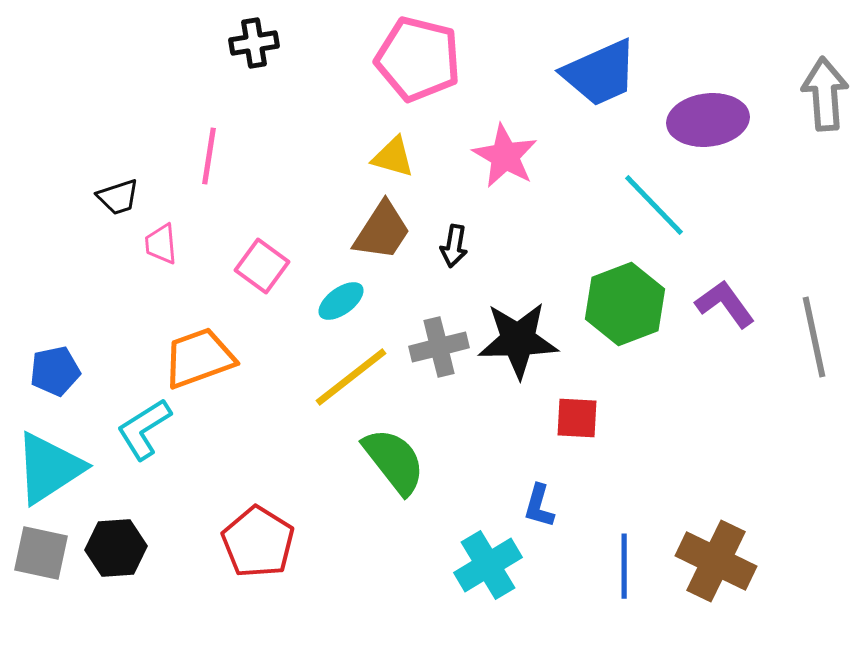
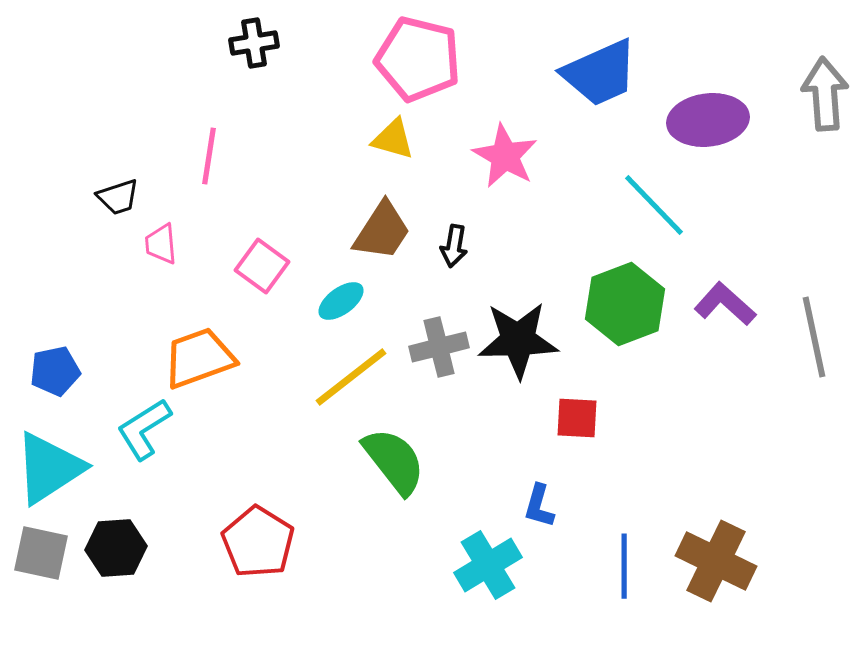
yellow triangle: moved 18 px up
purple L-shape: rotated 12 degrees counterclockwise
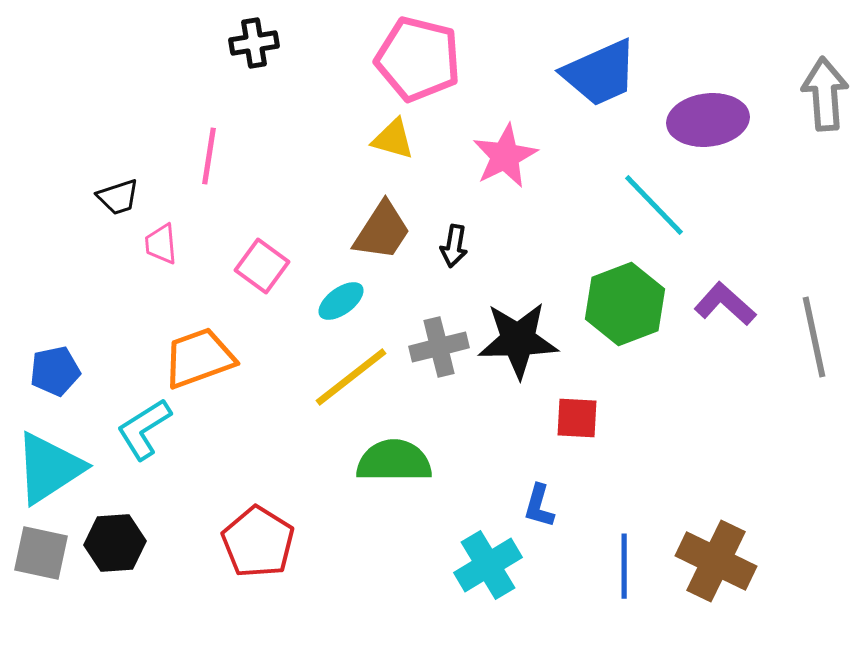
pink star: rotated 16 degrees clockwise
green semicircle: rotated 52 degrees counterclockwise
black hexagon: moved 1 px left, 5 px up
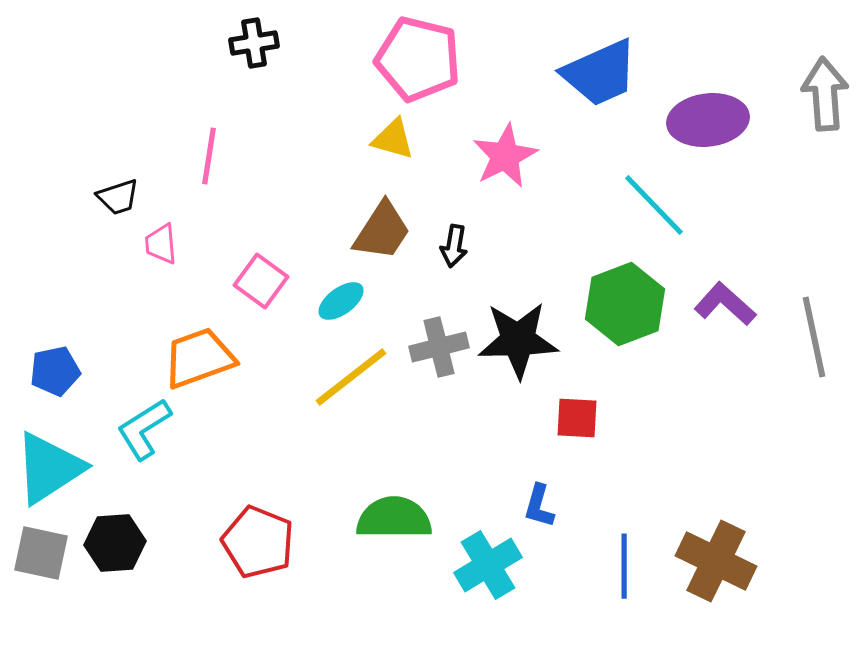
pink square: moved 1 px left, 15 px down
green semicircle: moved 57 px down
red pentagon: rotated 10 degrees counterclockwise
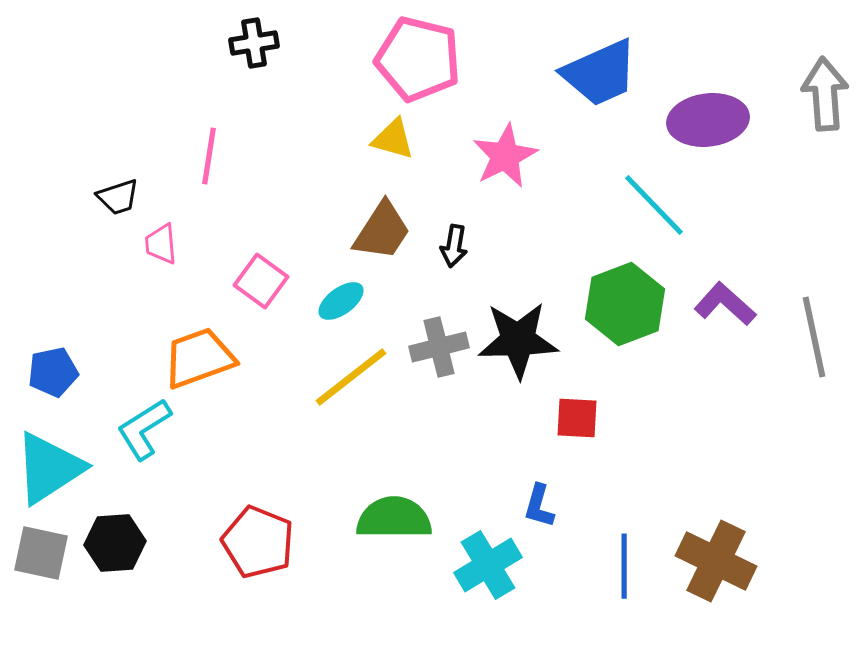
blue pentagon: moved 2 px left, 1 px down
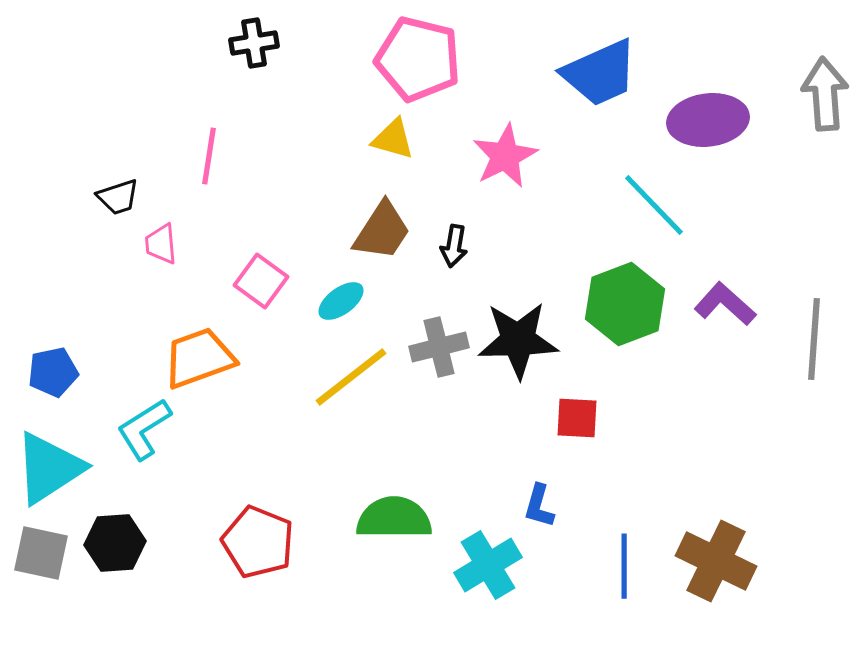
gray line: moved 2 px down; rotated 16 degrees clockwise
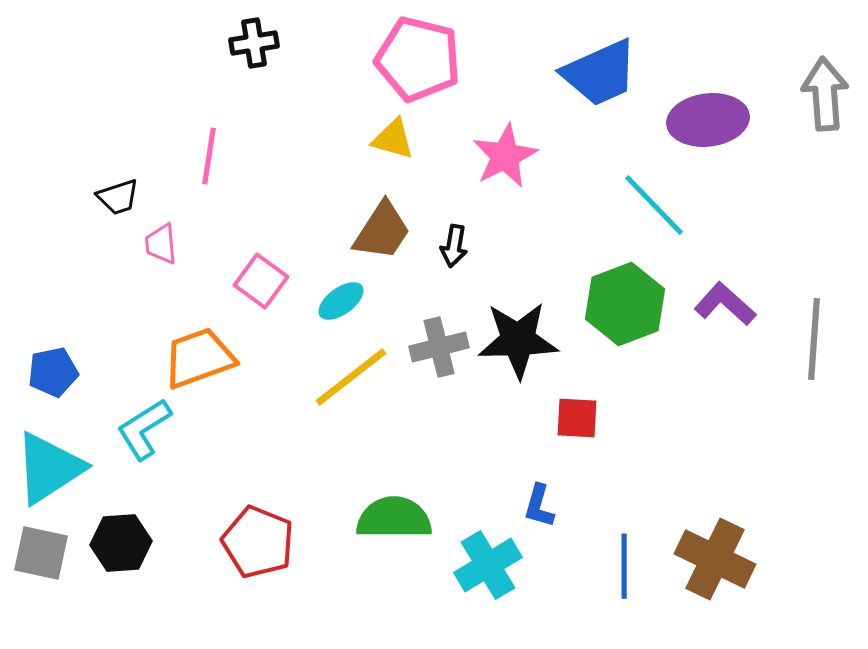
black hexagon: moved 6 px right
brown cross: moved 1 px left, 2 px up
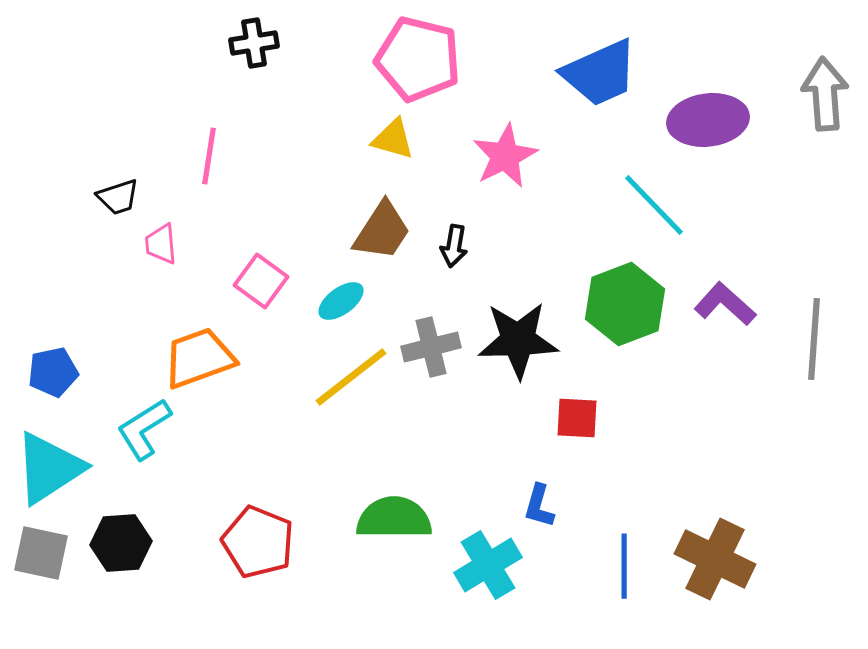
gray cross: moved 8 px left
